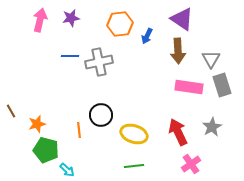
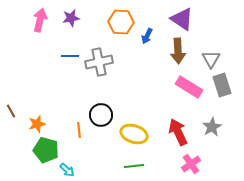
orange hexagon: moved 1 px right, 2 px up; rotated 10 degrees clockwise
pink rectangle: rotated 24 degrees clockwise
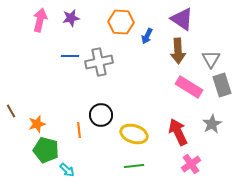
gray star: moved 3 px up
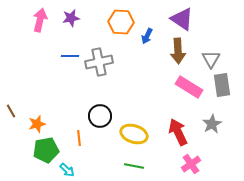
gray rectangle: rotated 10 degrees clockwise
black circle: moved 1 px left, 1 px down
orange line: moved 8 px down
green pentagon: rotated 25 degrees counterclockwise
green line: rotated 18 degrees clockwise
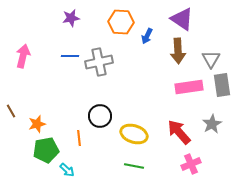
pink arrow: moved 17 px left, 36 px down
pink rectangle: rotated 40 degrees counterclockwise
red arrow: moved 1 px right; rotated 16 degrees counterclockwise
pink cross: rotated 12 degrees clockwise
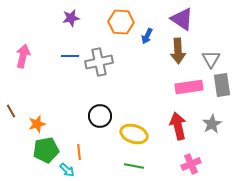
red arrow: moved 1 px left, 6 px up; rotated 28 degrees clockwise
orange line: moved 14 px down
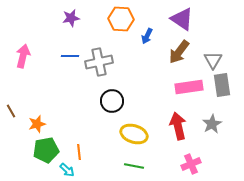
orange hexagon: moved 3 px up
brown arrow: moved 1 px right, 1 px down; rotated 40 degrees clockwise
gray triangle: moved 2 px right, 1 px down
black circle: moved 12 px right, 15 px up
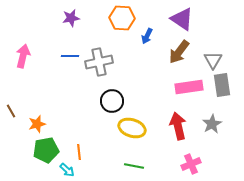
orange hexagon: moved 1 px right, 1 px up
yellow ellipse: moved 2 px left, 6 px up
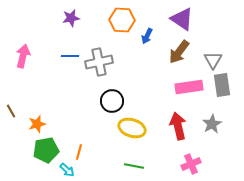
orange hexagon: moved 2 px down
orange line: rotated 21 degrees clockwise
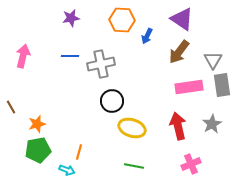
gray cross: moved 2 px right, 2 px down
brown line: moved 4 px up
green pentagon: moved 8 px left
cyan arrow: rotated 21 degrees counterclockwise
